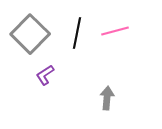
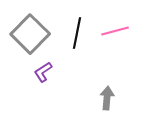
purple L-shape: moved 2 px left, 3 px up
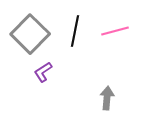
black line: moved 2 px left, 2 px up
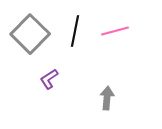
purple L-shape: moved 6 px right, 7 px down
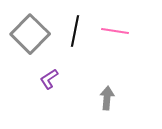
pink line: rotated 24 degrees clockwise
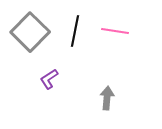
gray square: moved 2 px up
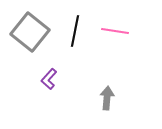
gray square: rotated 6 degrees counterclockwise
purple L-shape: rotated 15 degrees counterclockwise
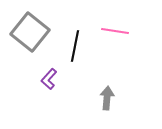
black line: moved 15 px down
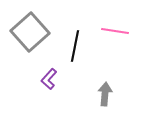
gray square: rotated 9 degrees clockwise
gray arrow: moved 2 px left, 4 px up
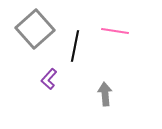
gray square: moved 5 px right, 3 px up
gray arrow: rotated 10 degrees counterclockwise
